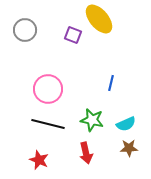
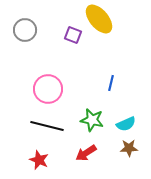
black line: moved 1 px left, 2 px down
red arrow: rotated 70 degrees clockwise
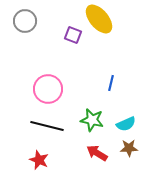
gray circle: moved 9 px up
red arrow: moved 11 px right; rotated 65 degrees clockwise
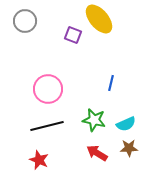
green star: moved 2 px right
black line: rotated 28 degrees counterclockwise
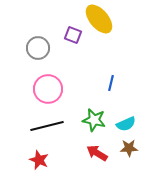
gray circle: moved 13 px right, 27 px down
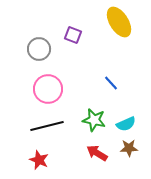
yellow ellipse: moved 20 px right, 3 px down; rotated 8 degrees clockwise
gray circle: moved 1 px right, 1 px down
blue line: rotated 56 degrees counterclockwise
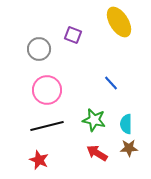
pink circle: moved 1 px left, 1 px down
cyan semicircle: rotated 114 degrees clockwise
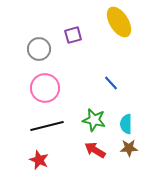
purple square: rotated 36 degrees counterclockwise
pink circle: moved 2 px left, 2 px up
red arrow: moved 2 px left, 3 px up
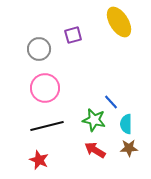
blue line: moved 19 px down
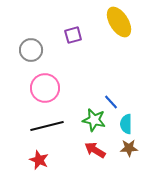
gray circle: moved 8 px left, 1 px down
